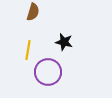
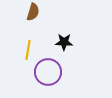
black star: rotated 12 degrees counterclockwise
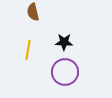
brown semicircle: rotated 150 degrees clockwise
purple circle: moved 17 px right
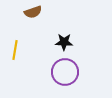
brown semicircle: rotated 96 degrees counterclockwise
yellow line: moved 13 px left
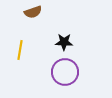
yellow line: moved 5 px right
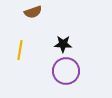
black star: moved 1 px left, 2 px down
purple circle: moved 1 px right, 1 px up
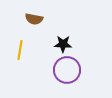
brown semicircle: moved 1 px right, 7 px down; rotated 30 degrees clockwise
purple circle: moved 1 px right, 1 px up
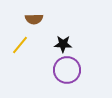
brown semicircle: rotated 12 degrees counterclockwise
yellow line: moved 5 px up; rotated 30 degrees clockwise
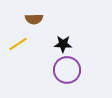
yellow line: moved 2 px left, 1 px up; rotated 18 degrees clockwise
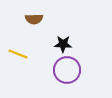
yellow line: moved 10 px down; rotated 54 degrees clockwise
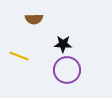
yellow line: moved 1 px right, 2 px down
